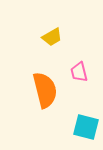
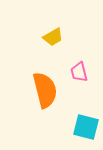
yellow trapezoid: moved 1 px right
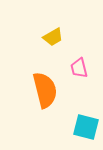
pink trapezoid: moved 4 px up
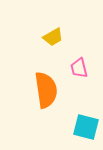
orange semicircle: moved 1 px right; rotated 6 degrees clockwise
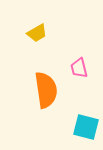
yellow trapezoid: moved 16 px left, 4 px up
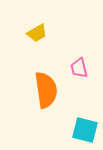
cyan square: moved 1 px left, 3 px down
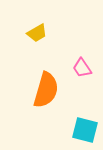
pink trapezoid: moved 3 px right; rotated 20 degrees counterclockwise
orange semicircle: rotated 24 degrees clockwise
